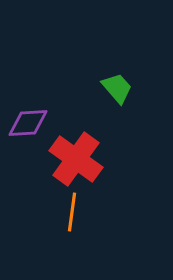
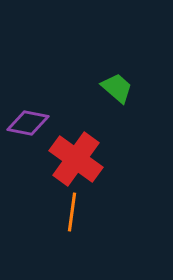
green trapezoid: rotated 8 degrees counterclockwise
purple diamond: rotated 15 degrees clockwise
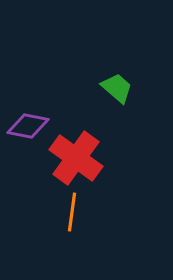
purple diamond: moved 3 px down
red cross: moved 1 px up
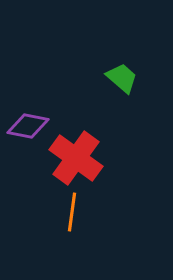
green trapezoid: moved 5 px right, 10 px up
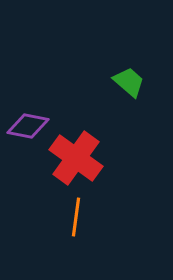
green trapezoid: moved 7 px right, 4 px down
orange line: moved 4 px right, 5 px down
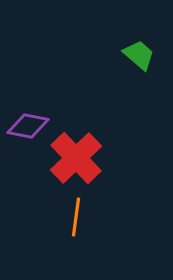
green trapezoid: moved 10 px right, 27 px up
red cross: rotated 10 degrees clockwise
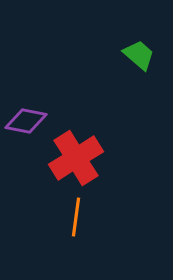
purple diamond: moved 2 px left, 5 px up
red cross: rotated 12 degrees clockwise
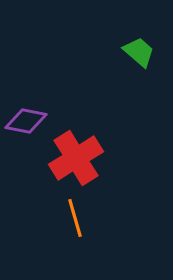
green trapezoid: moved 3 px up
orange line: moved 1 px left, 1 px down; rotated 24 degrees counterclockwise
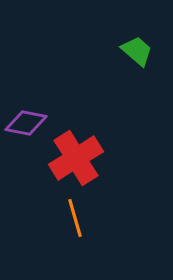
green trapezoid: moved 2 px left, 1 px up
purple diamond: moved 2 px down
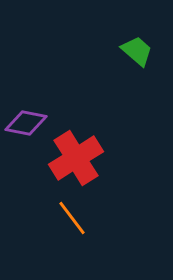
orange line: moved 3 px left; rotated 21 degrees counterclockwise
